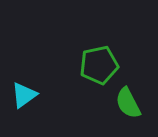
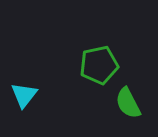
cyan triangle: rotated 16 degrees counterclockwise
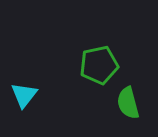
green semicircle: rotated 12 degrees clockwise
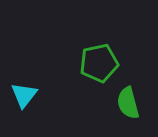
green pentagon: moved 2 px up
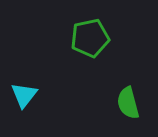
green pentagon: moved 9 px left, 25 px up
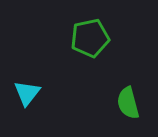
cyan triangle: moved 3 px right, 2 px up
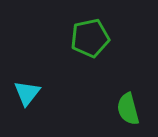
green semicircle: moved 6 px down
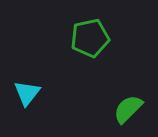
green semicircle: rotated 60 degrees clockwise
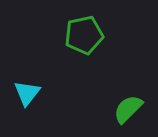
green pentagon: moved 6 px left, 3 px up
